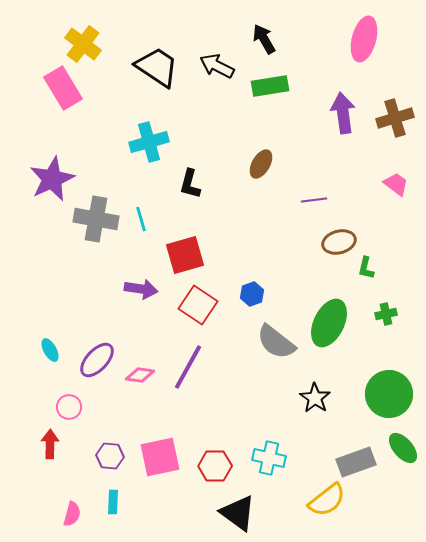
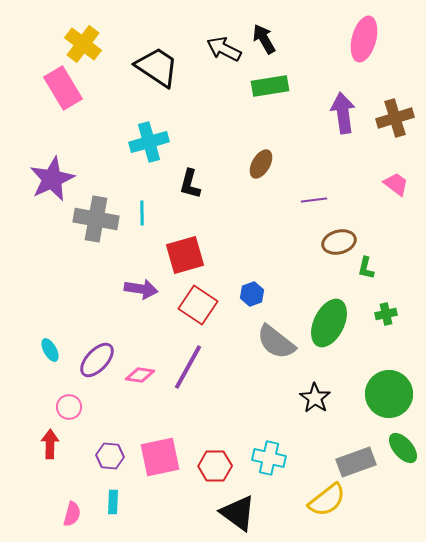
black arrow at (217, 66): moved 7 px right, 17 px up
cyan line at (141, 219): moved 1 px right, 6 px up; rotated 15 degrees clockwise
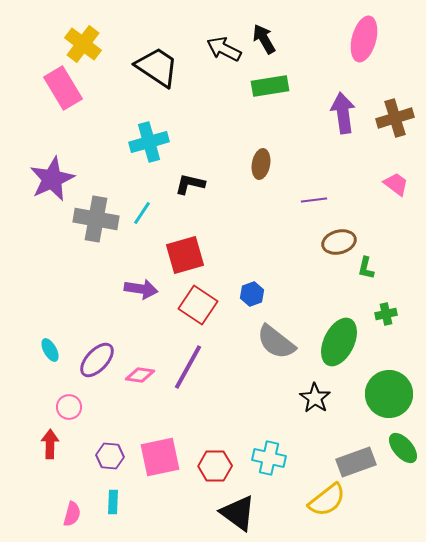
brown ellipse at (261, 164): rotated 20 degrees counterclockwise
black L-shape at (190, 184): rotated 88 degrees clockwise
cyan line at (142, 213): rotated 35 degrees clockwise
green ellipse at (329, 323): moved 10 px right, 19 px down
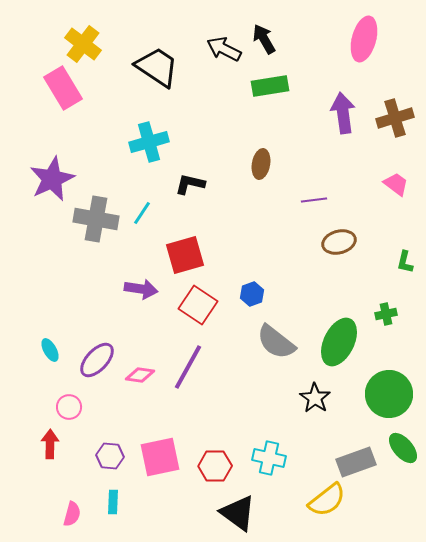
green L-shape at (366, 268): moved 39 px right, 6 px up
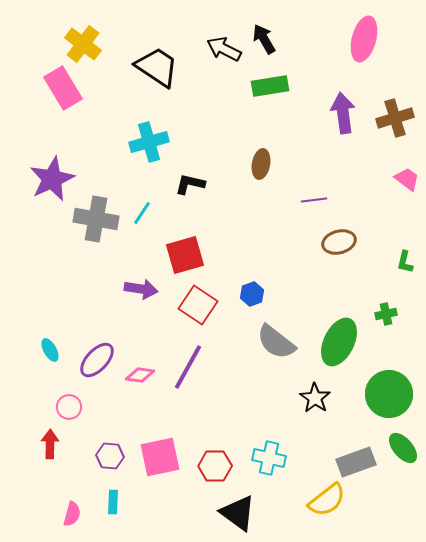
pink trapezoid at (396, 184): moved 11 px right, 5 px up
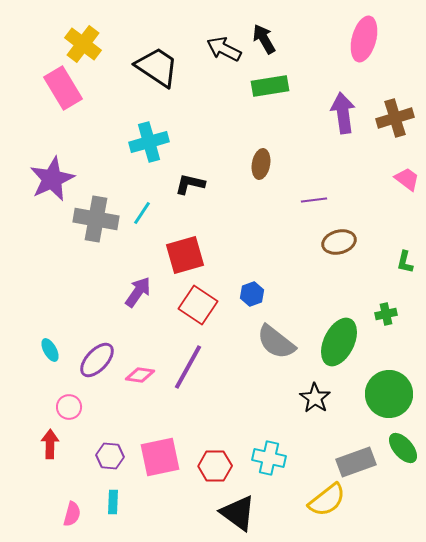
purple arrow at (141, 289): moved 3 px left, 3 px down; rotated 64 degrees counterclockwise
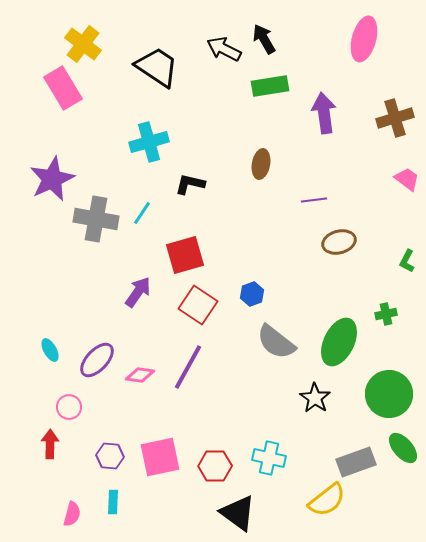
purple arrow at (343, 113): moved 19 px left
green L-shape at (405, 262): moved 2 px right, 1 px up; rotated 15 degrees clockwise
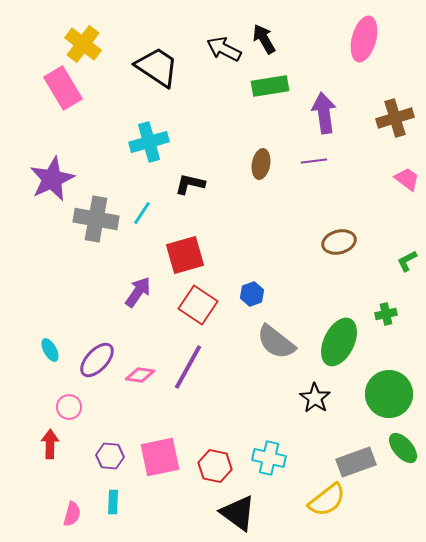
purple line at (314, 200): moved 39 px up
green L-shape at (407, 261): rotated 35 degrees clockwise
red hexagon at (215, 466): rotated 12 degrees clockwise
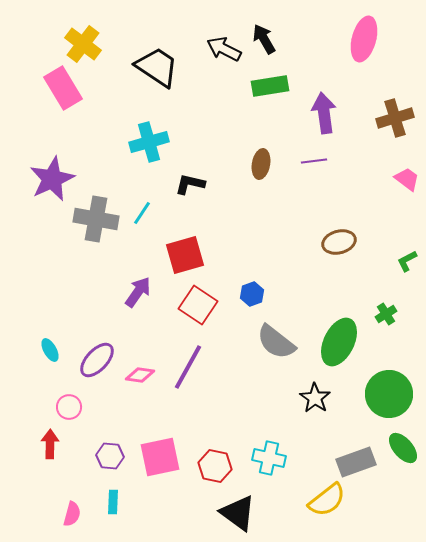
green cross at (386, 314): rotated 20 degrees counterclockwise
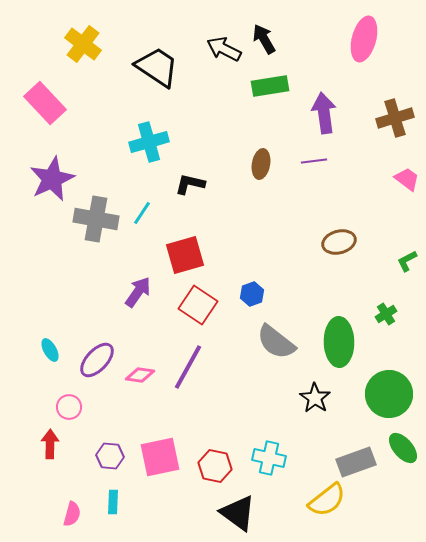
pink rectangle at (63, 88): moved 18 px left, 15 px down; rotated 12 degrees counterclockwise
green ellipse at (339, 342): rotated 27 degrees counterclockwise
